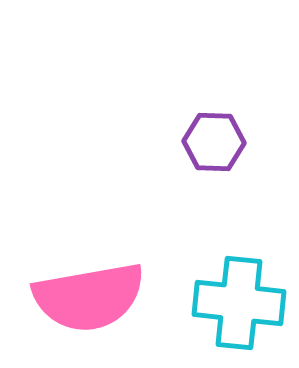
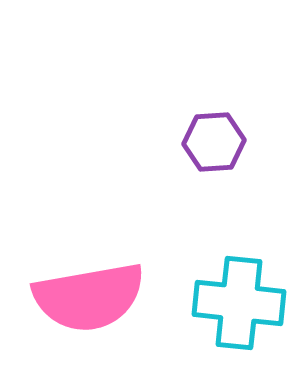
purple hexagon: rotated 6 degrees counterclockwise
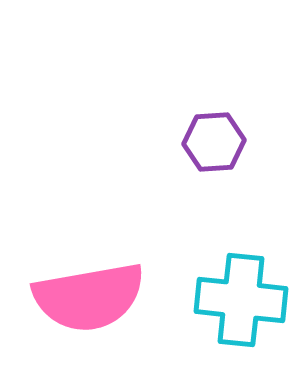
cyan cross: moved 2 px right, 3 px up
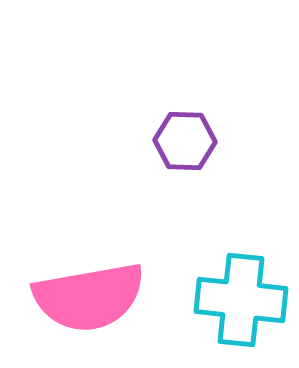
purple hexagon: moved 29 px left, 1 px up; rotated 6 degrees clockwise
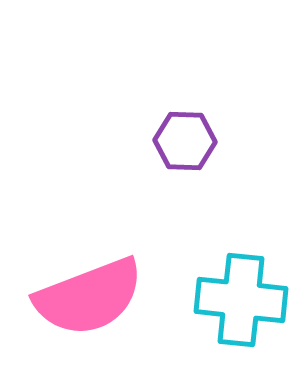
pink semicircle: rotated 11 degrees counterclockwise
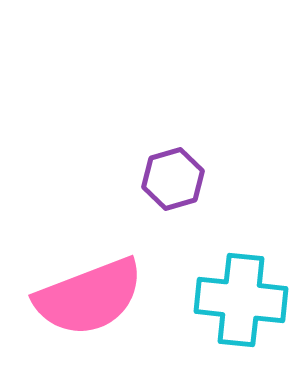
purple hexagon: moved 12 px left, 38 px down; rotated 18 degrees counterclockwise
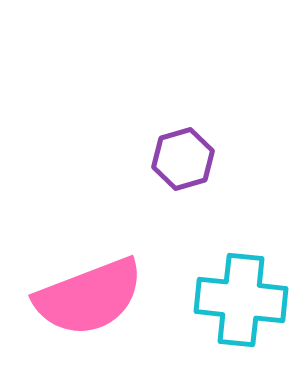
purple hexagon: moved 10 px right, 20 px up
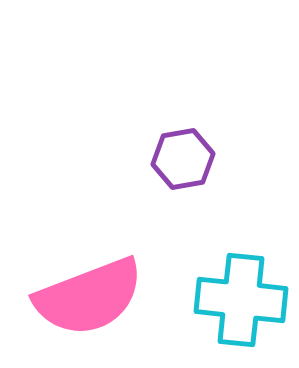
purple hexagon: rotated 6 degrees clockwise
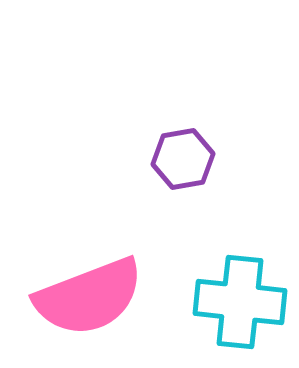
cyan cross: moved 1 px left, 2 px down
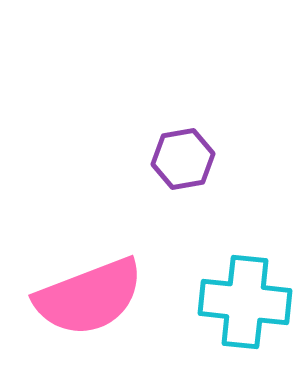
cyan cross: moved 5 px right
